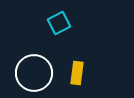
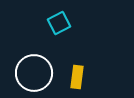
yellow rectangle: moved 4 px down
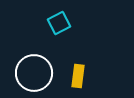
yellow rectangle: moved 1 px right, 1 px up
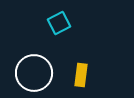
yellow rectangle: moved 3 px right, 1 px up
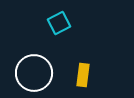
yellow rectangle: moved 2 px right
